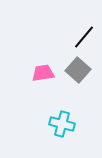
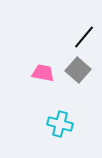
pink trapezoid: rotated 20 degrees clockwise
cyan cross: moved 2 px left
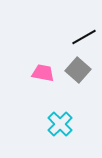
black line: rotated 20 degrees clockwise
cyan cross: rotated 30 degrees clockwise
